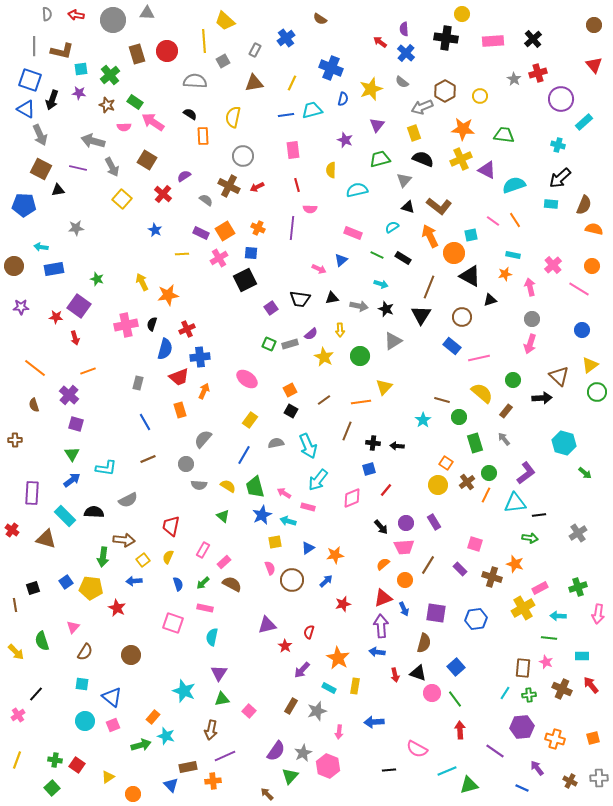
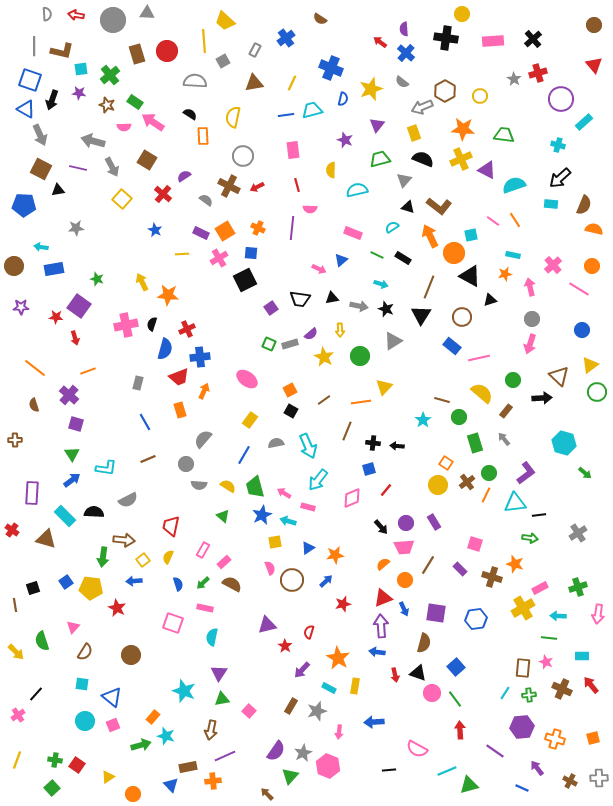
orange star at (168, 295): rotated 15 degrees clockwise
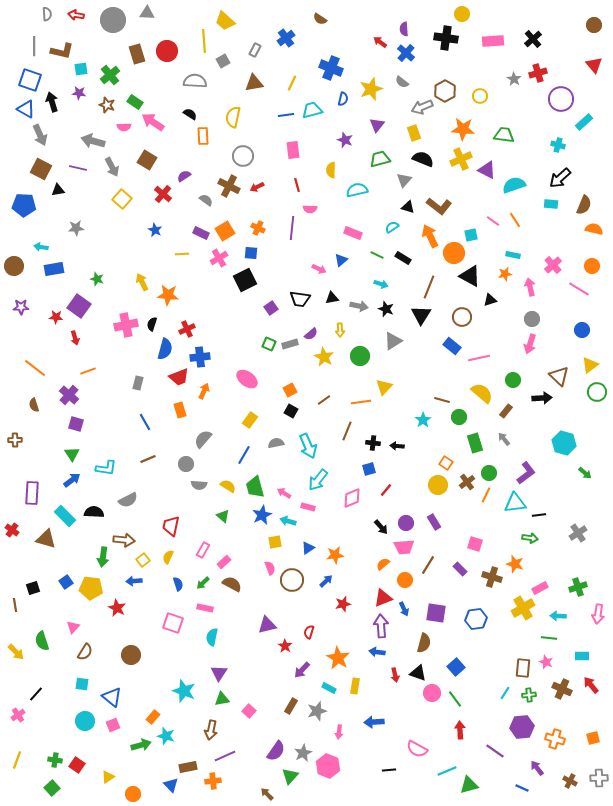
black arrow at (52, 100): moved 2 px down; rotated 144 degrees clockwise
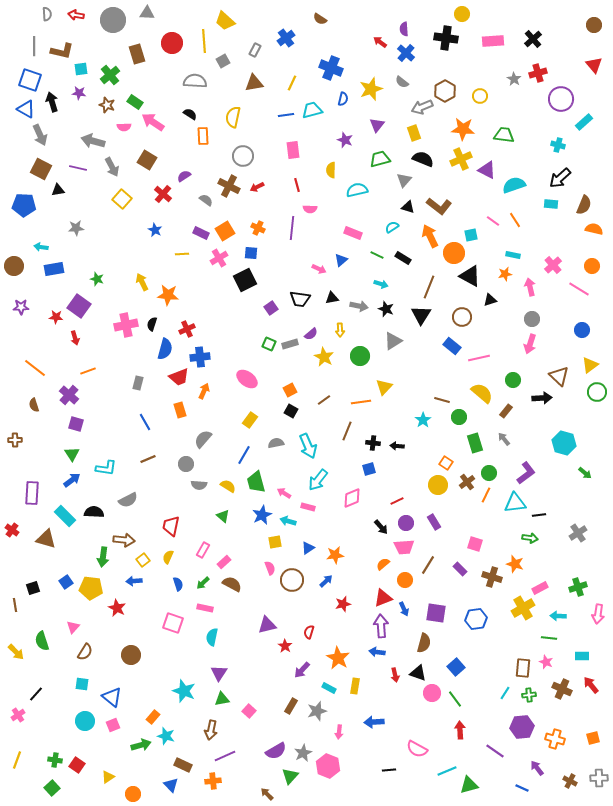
red circle at (167, 51): moved 5 px right, 8 px up
green trapezoid at (255, 487): moved 1 px right, 5 px up
red line at (386, 490): moved 11 px right, 11 px down; rotated 24 degrees clockwise
purple semicircle at (276, 751): rotated 25 degrees clockwise
brown rectangle at (188, 767): moved 5 px left, 2 px up; rotated 36 degrees clockwise
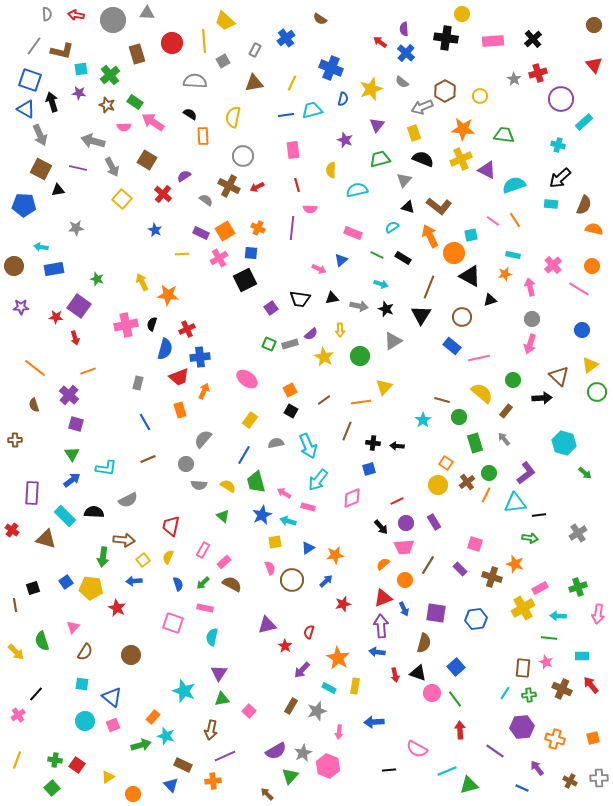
gray line at (34, 46): rotated 36 degrees clockwise
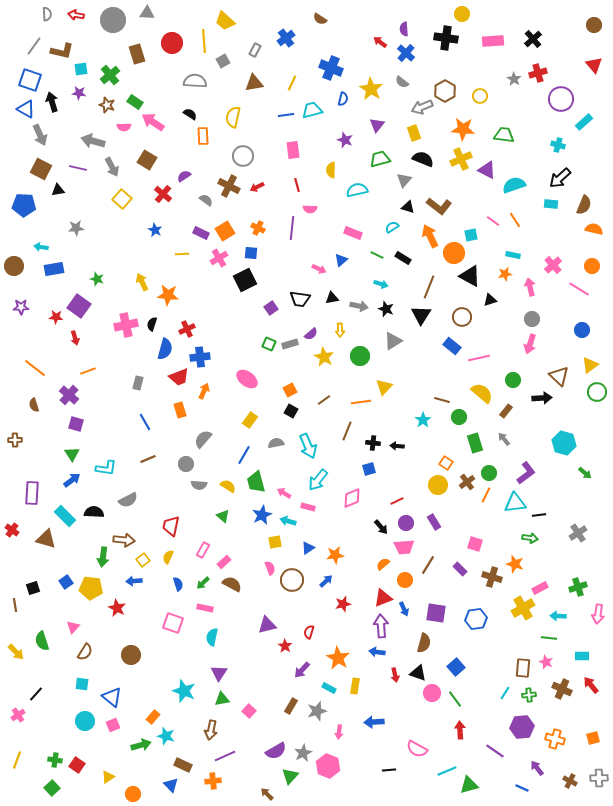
yellow star at (371, 89): rotated 20 degrees counterclockwise
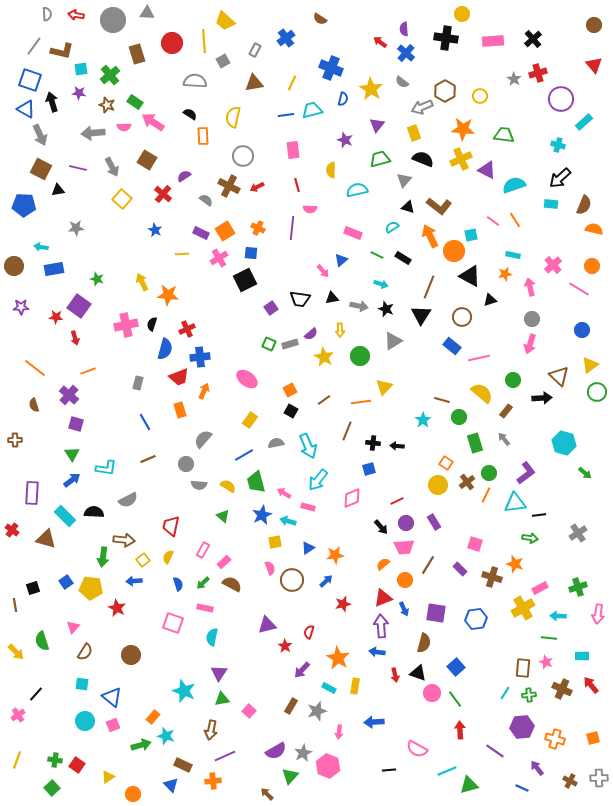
gray arrow at (93, 141): moved 8 px up; rotated 20 degrees counterclockwise
orange circle at (454, 253): moved 2 px up
pink arrow at (319, 269): moved 4 px right, 2 px down; rotated 24 degrees clockwise
blue line at (244, 455): rotated 30 degrees clockwise
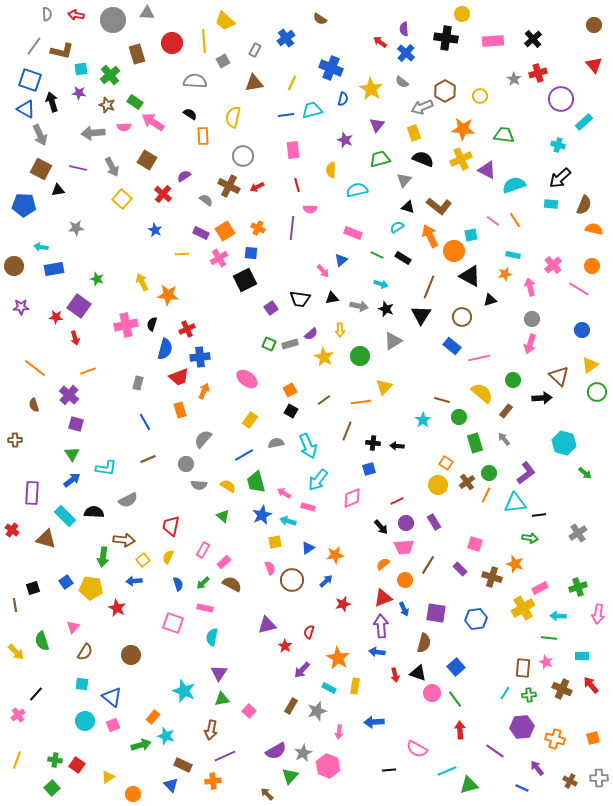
cyan semicircle at (392, 227): moved 5 px right
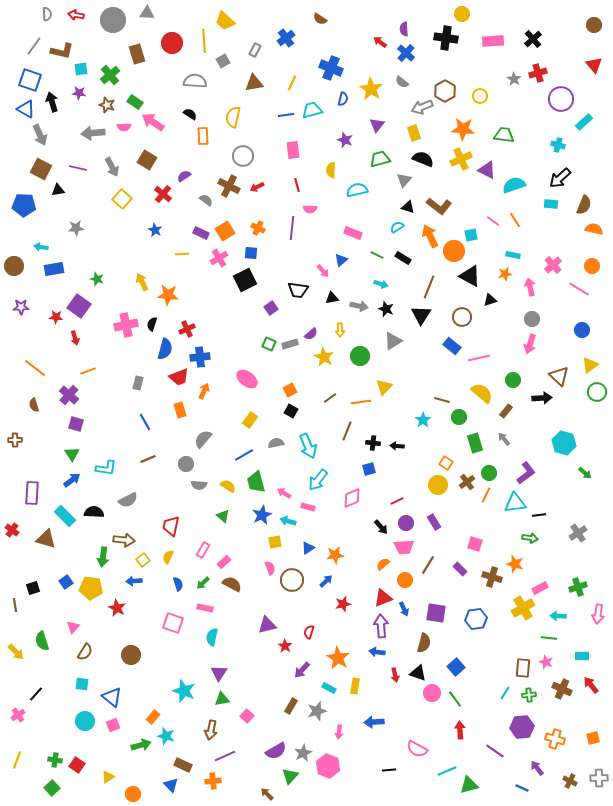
black trapezoid at (300, 299): moved 2 px left, 9 px up
brown line at (324, 400): moved 6 px right, 2 px up
pink square at (249, 711): moved 2 px left, 5 px down
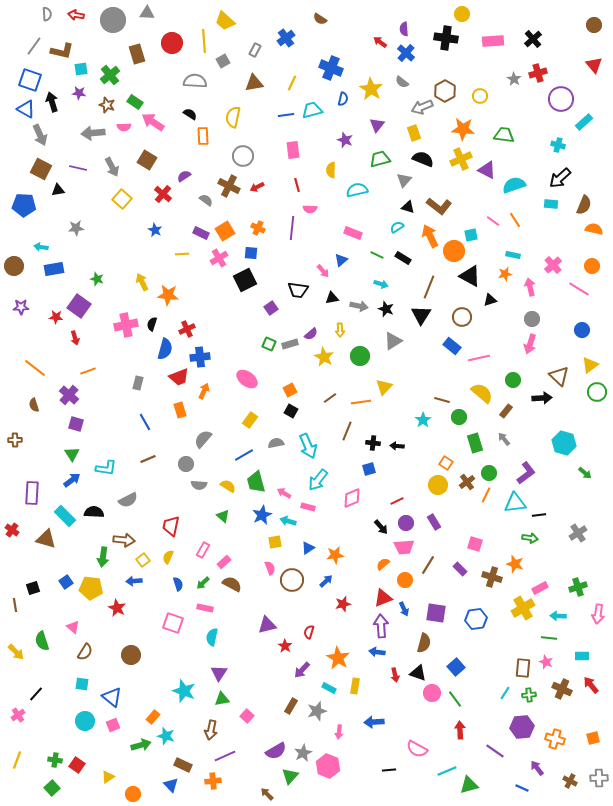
pink triangle at (73, 627): rotated 32 degrees counterclockwise
